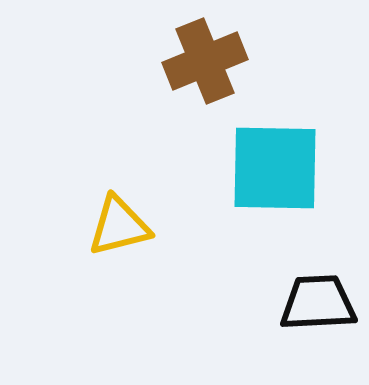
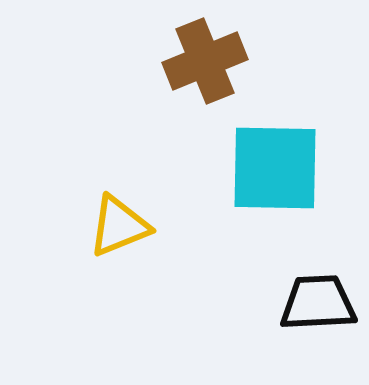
yellow triangle: rotated 8 degrees counterclockwise
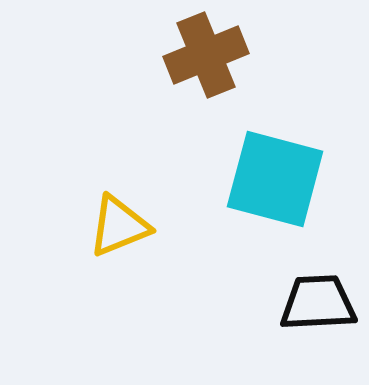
brown cross: moved 1 px right, 6 px up
cyan square: moved 11 px down; rotated 14 degrees clockwise
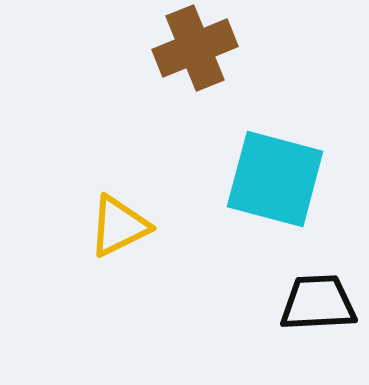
brown cross: moved 11 px left, 7 px up
yellow triangle: rotated 4 degrees counterclockwise
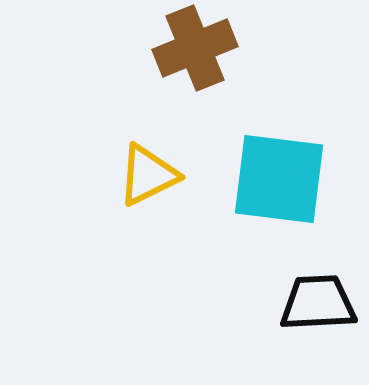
cyan square: moved 4 px right; rotated 8 degrees counterclockwise
yellow triangle: moved 29 px right, 51 px up
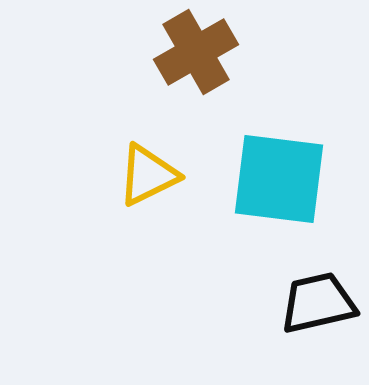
brown cross: moved 1 px right, 4 px down; rotated 8 degrees counterclockwise
black trapezoid: rotated 10 degrees counterclockwise
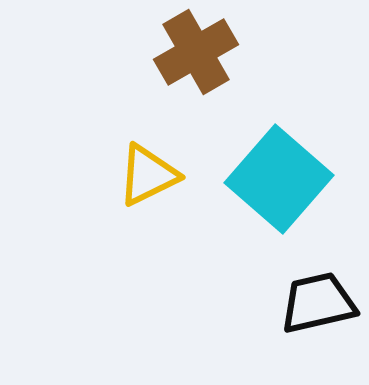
cyan square: rotated 34 degrees clockwise
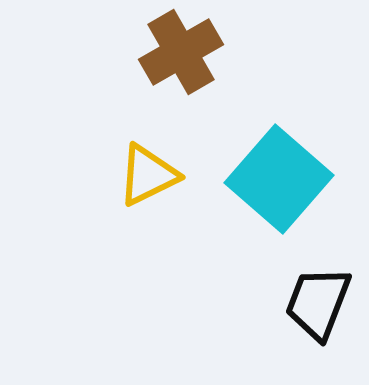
brown cross: moved 15 px left
black trapezoid: rotated 56 degrees counterclockwise
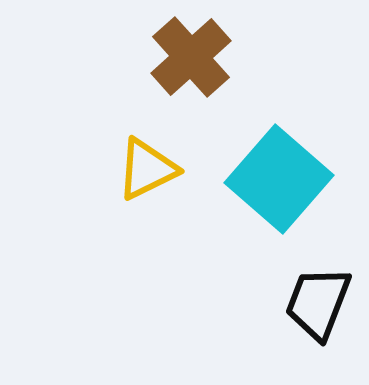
brown cross: moved 10 px right, 5 px down; rotated 12 degrees counterclockwise
yellow triangle: moved 1 px left, 6 px up
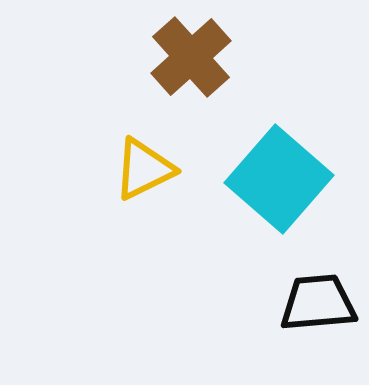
yellow triangle: moved 3 px left
black trapezoid: rotated 64 degrees clockwise
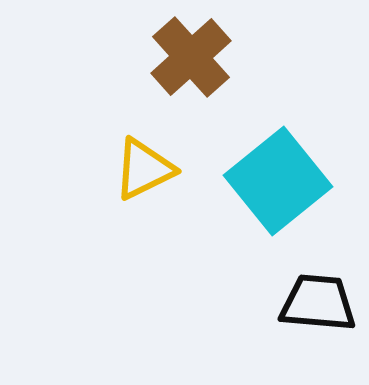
cyan square: moved 1 px left, 2 px down; rotated 10 degrees clockwise
black trapezoid: rotated 10 degrees clockwise
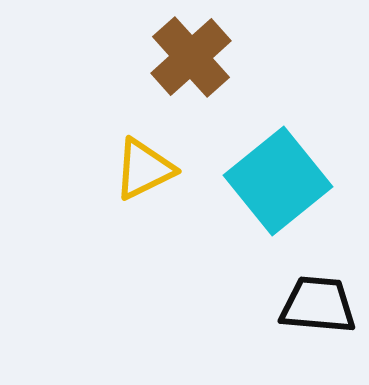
black trapezoid: moved 2 px down
